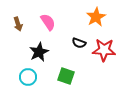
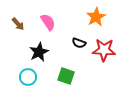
brown arrow: rotated 24 degrees counterclockwise
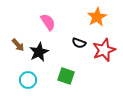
orange star: moved 1 px right
brown arrow: moved 21 px down
red star: rotated 25 degrees counterclockwise
cyan circle: moved 3 px down
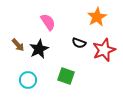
black star: moved 3 px up
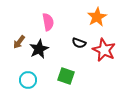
pink semicircle: rotated 24 degrees clockwise
brown arrow: moved 1 px right, 3 px up; rotated 80 degrees clockwise
red star: rotated 25 degrees counterclockwise
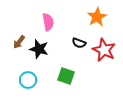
black star: rotated 30 degrees counterclockwise
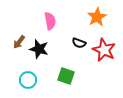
pink semicircle: moved 2 px right, 1 px up
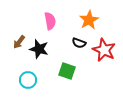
orange star: moved 8 px left, 3 px down
green square: moved 1 px right, 5 px up
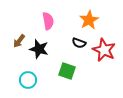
pink semicircle: moved 2 px left
brown arrow: moved 1 px up
